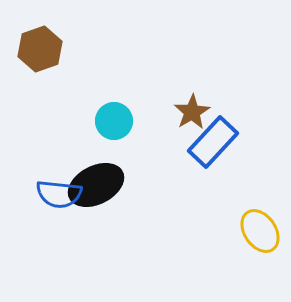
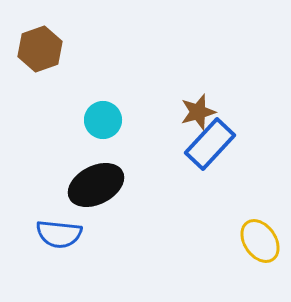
brown star: moved 6 px right; rotated 15 degrees clockwise
cyan circle: moved 11 px left, 1 px up
blue rectangle: moved 3 px left, 2 px down
blue semicircle: moved 40 px down
yellow ellipse: moved 10 px down
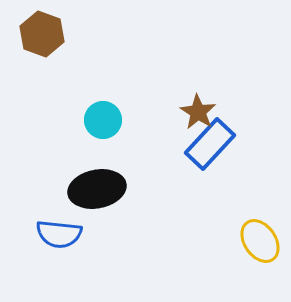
brown hexagon: moved 2 px right, 15 px up; rotated 21 degrees counterclockwise
brown star: rotated 24 degrees counterclockwise
black ellipse: moved 1 px right, 4 px down; rotated 16 degrees clockwise
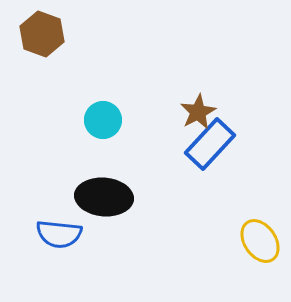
brown star: rotated 12 degrees clockwise
black ellipse: moved 7 px right, 8 px down; rotated 16 degrees clockwise
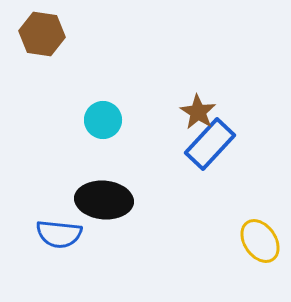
brown hexagon: rotated 12 degrees counterclockwise
brown star: rotated 12 degrees counterclockwise
black ellipse: moved 3 px down
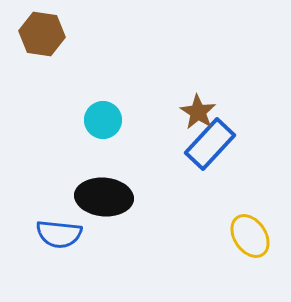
black ellipse: moved 3 px up
yellow ellipse: moved 10 px left, 5 px up
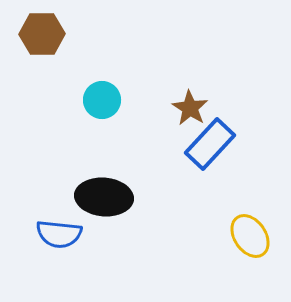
brown hexagon: rotated 9 degrees counterclockwise
brown star: moved 8 px left, 4 px up
cyan circle: moved 1 px left, 20 px up
